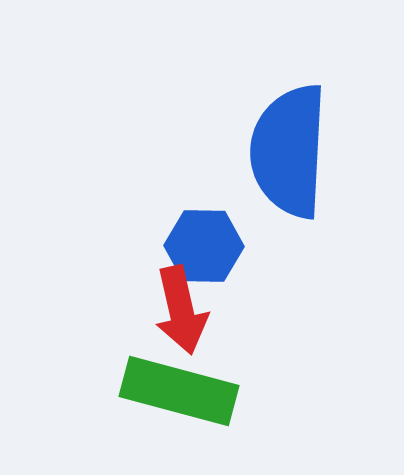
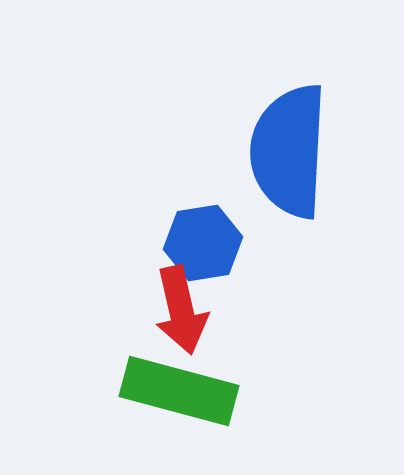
blue hexagon: moved 1 px left, 3 px up; rotated 10 degrees counterclockwise
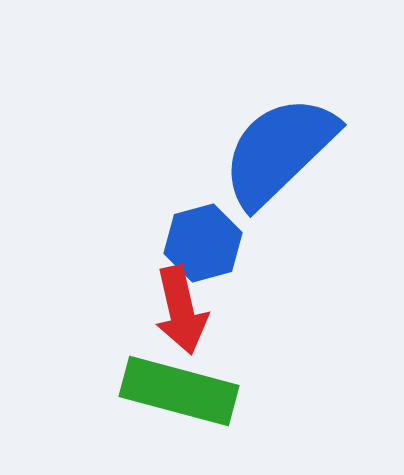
blue semicircle: moved 10 px left; rotated 43 degrees clockwise
blue hexagon: rotated 6 degrees counterclockwise
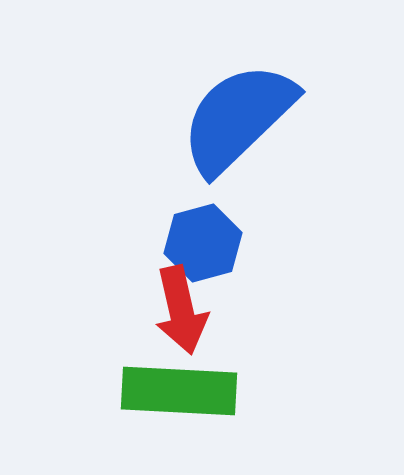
blue semicircle: moved 41 px left, 33 px up
green rectangle: rotated 12 degrees counterclockwise
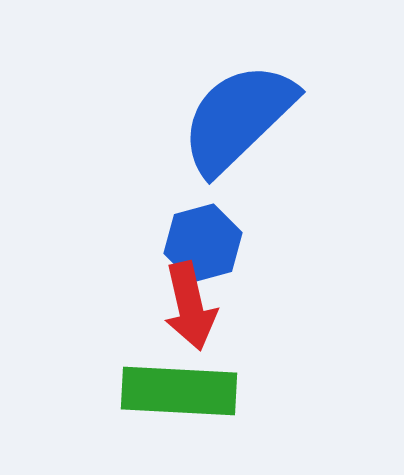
red arrow: moved 9 px right, 4 px up
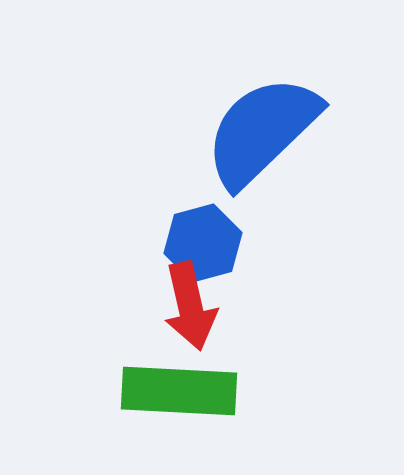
blue semicircle: moved 24 px right, 13 px down
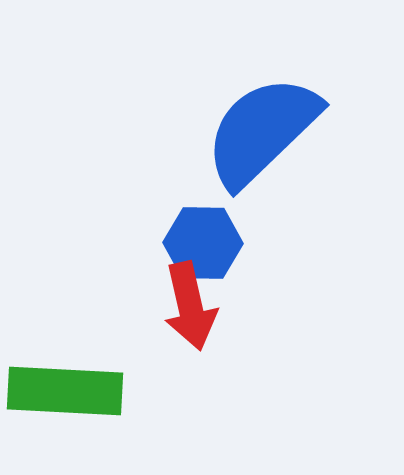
blue hexagon: rotated 16 degrees clockwise
green rectangle: moved 114 px left
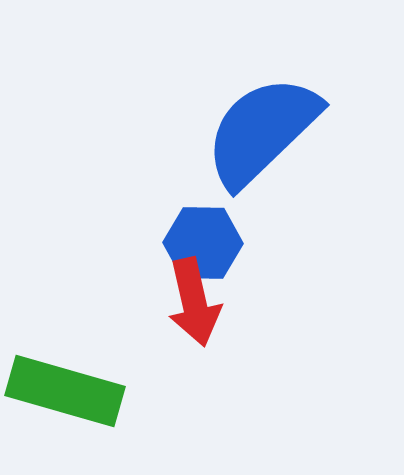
red arrow: moved 4 px right, 4 px up
green rectangle: rotated 13 degrees clockwise
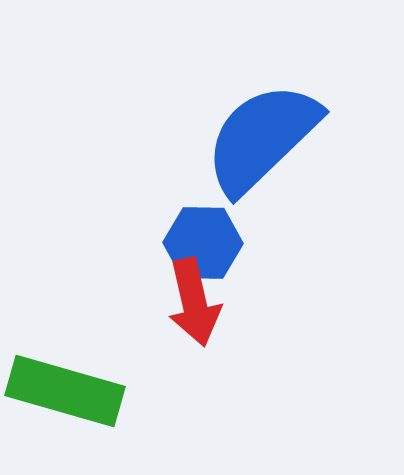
blue semicircle: moved 7 px down
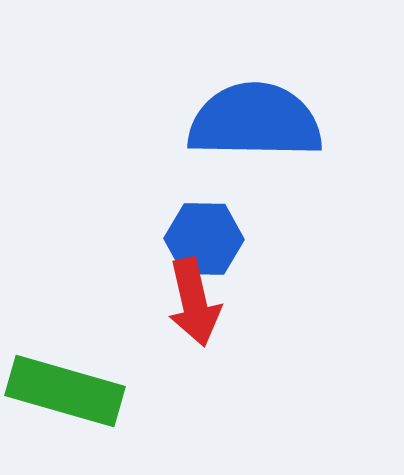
blue semicircle: moved 7 px left, 17 px up; rotated 45 degrees clockwise
blue hexagon: moved 1 px right, 4 px up
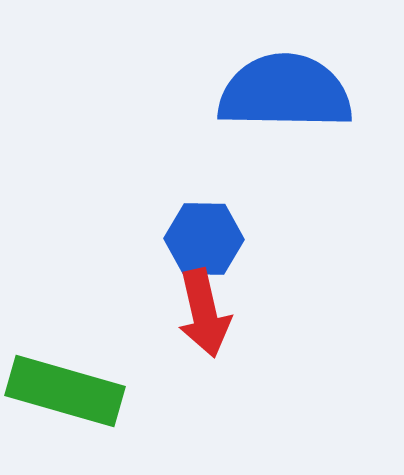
blue semicircle: moved 30 px right, 29 px up
red arrow: moved 10 px right, 11 px down
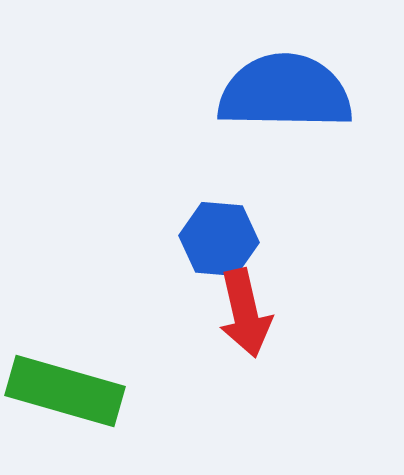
blue hexagon: moved 15 px right; rotated 4 degrees clockwise
red arrow: moved 41 px right
